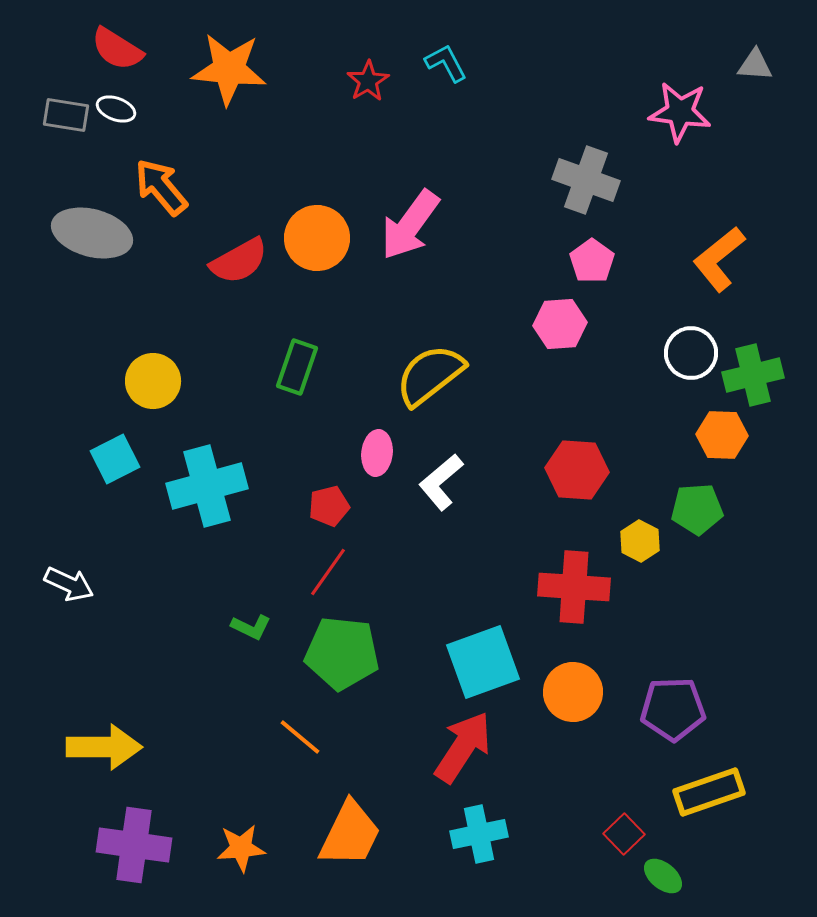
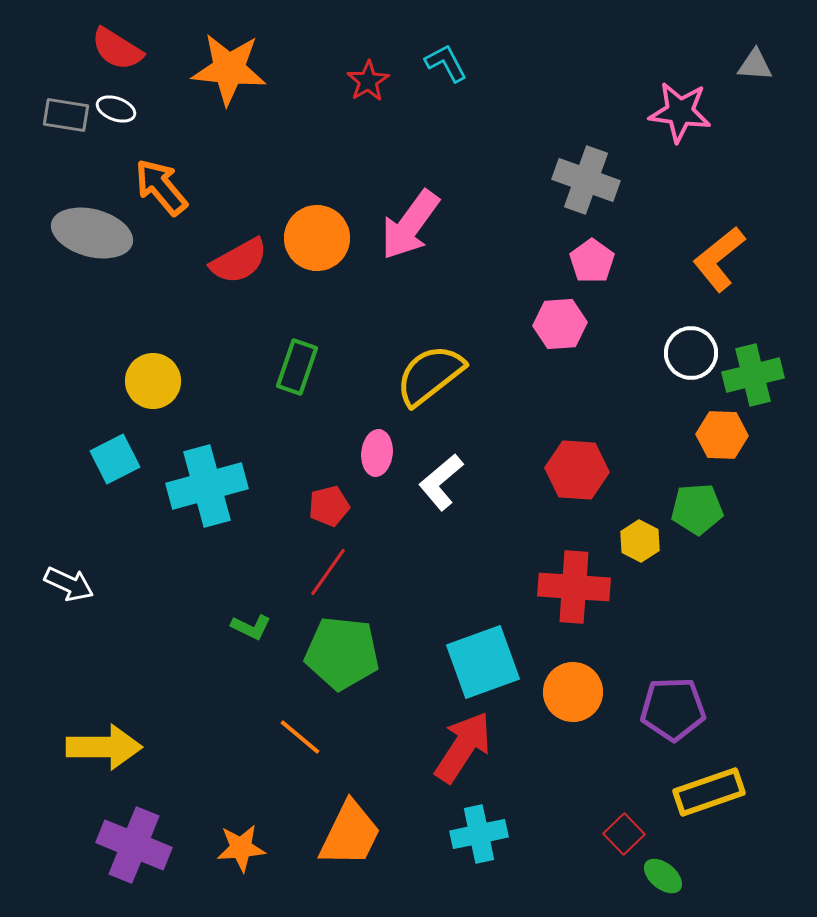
purple cross at (134, 845): rotated 14 degrees clockwise
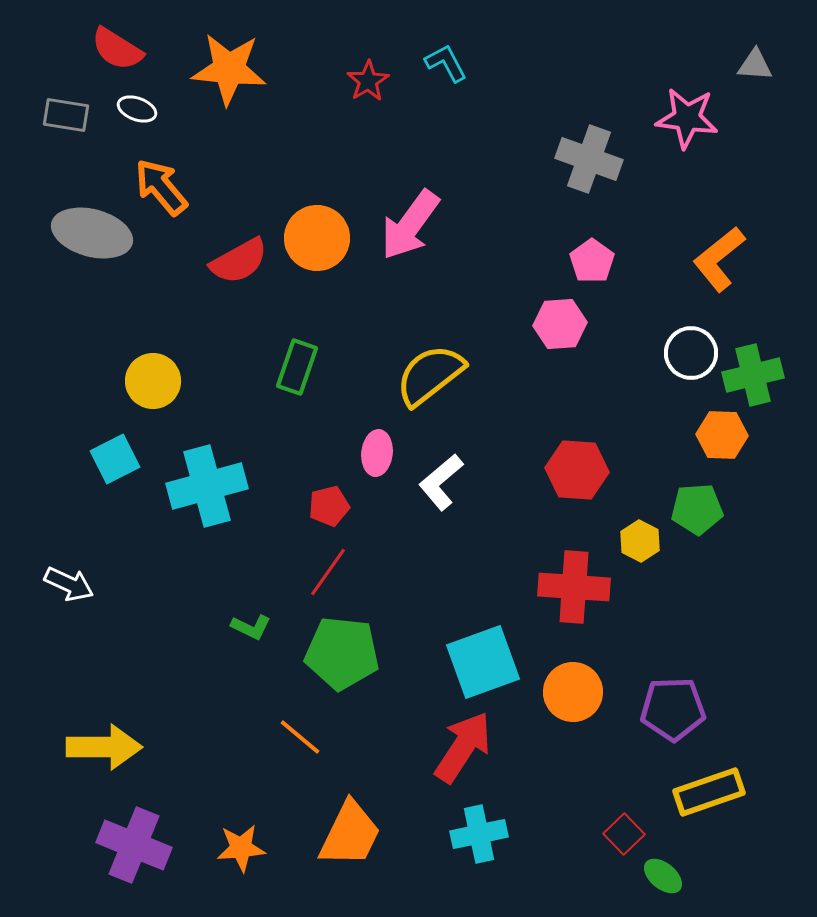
white ellipse at (116, 109): moved 21 px right
pink star at (680, 112): moved 7 px right, 6 px down
gray cross at (586, 180): moved 3 px right, 21 px up
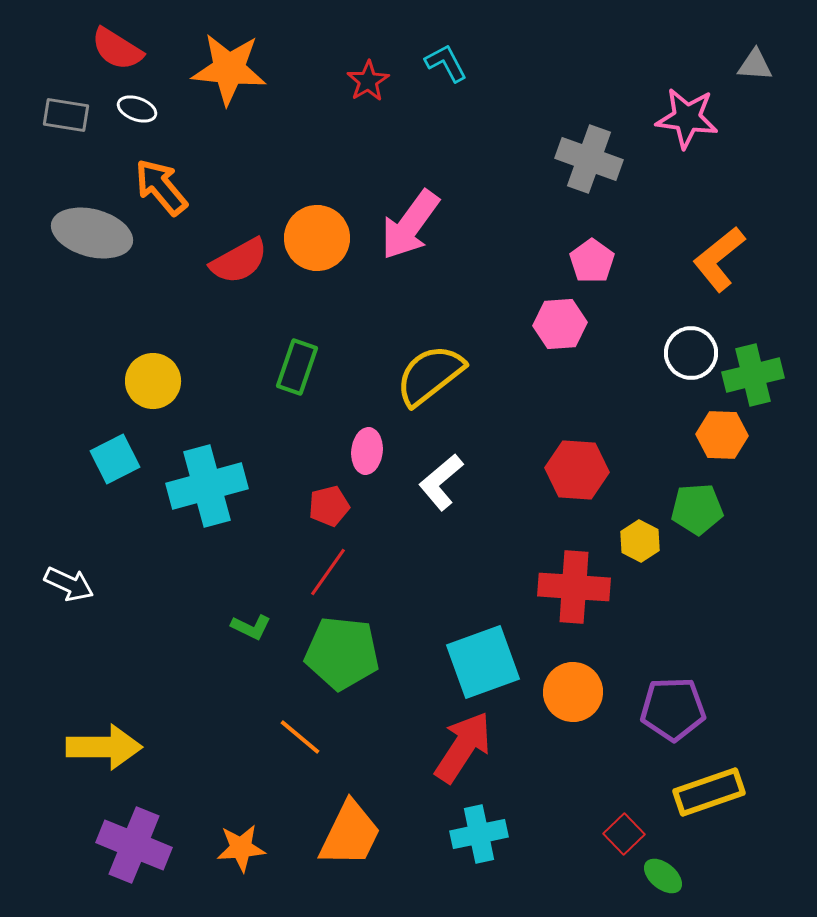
pink ellipse at (377, 453): moved 10 px left, 2 px up
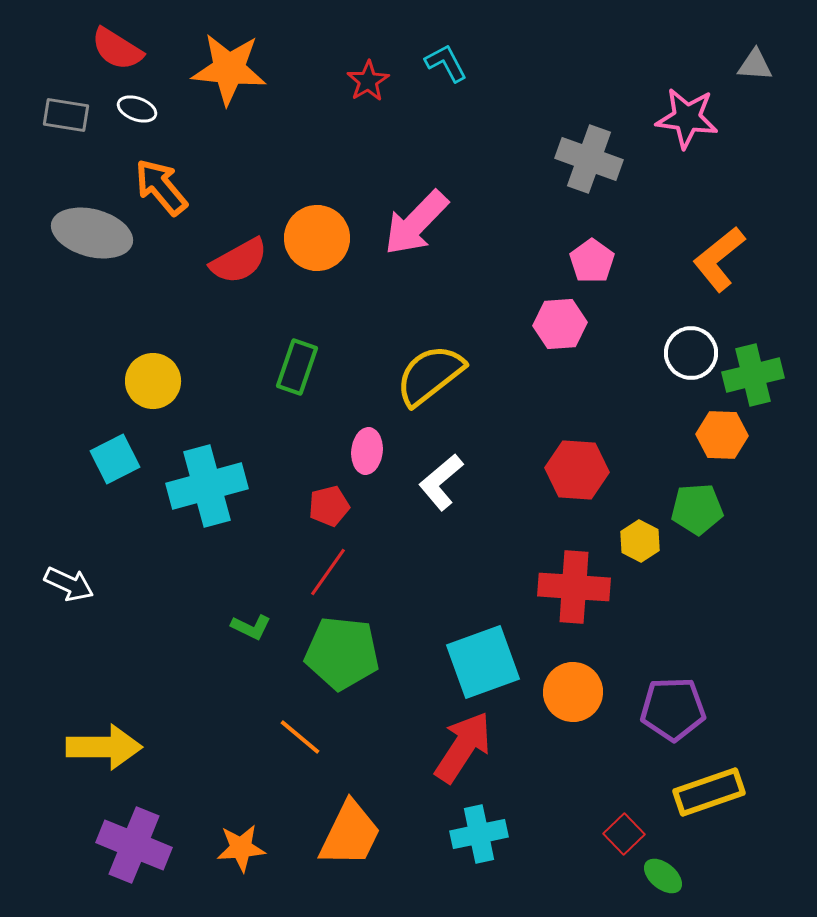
pink arrow at (410, 225): moved 6 px right, 2 px up; rotated 8 degrees clockwise
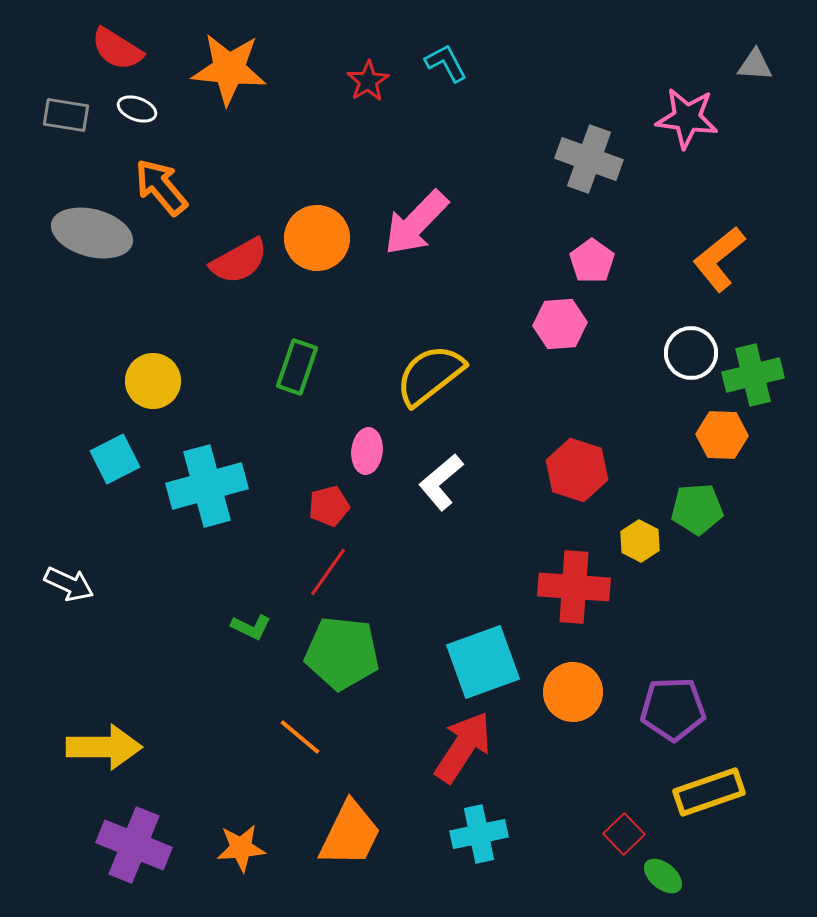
red hexagon at (577, 470): rotated 14 degrees clockwise
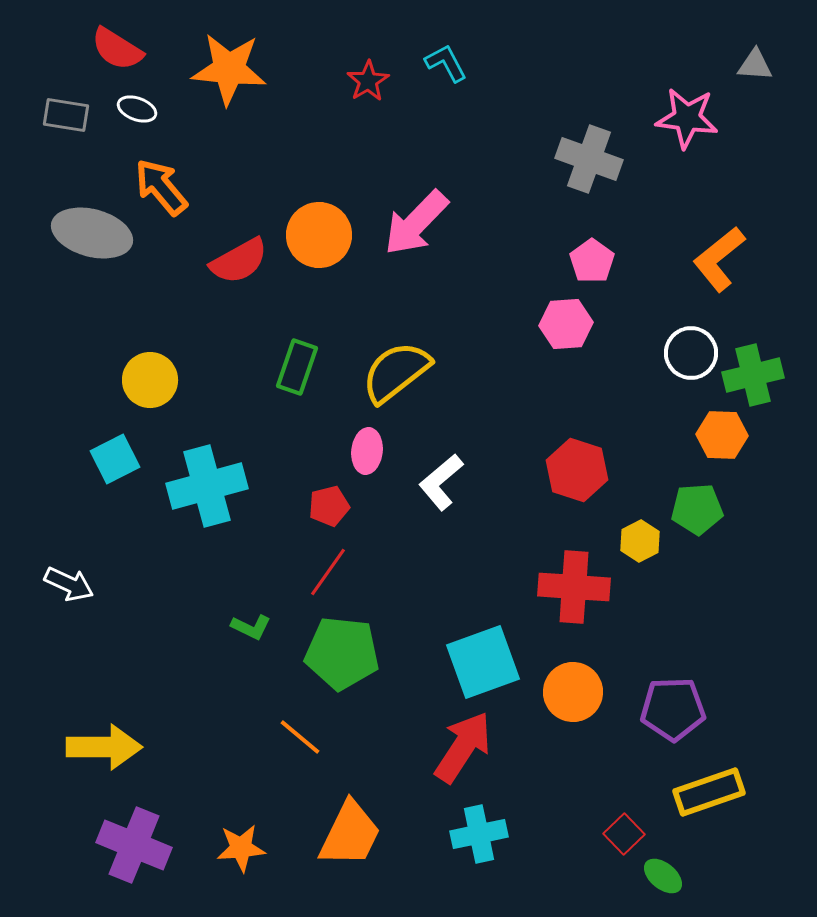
orange circle at (317, 238): moved 2 px right, 3 px up
pink hexagon at (560, 324): moved 6 px right
yellow semicircle at (430, 375): moved 34 px left, 3 px up
yellow circle at (153, 381): moved 3 px left, 1 px up
yellow hexagon at (640, 541): rotated 6 degrees clockwise
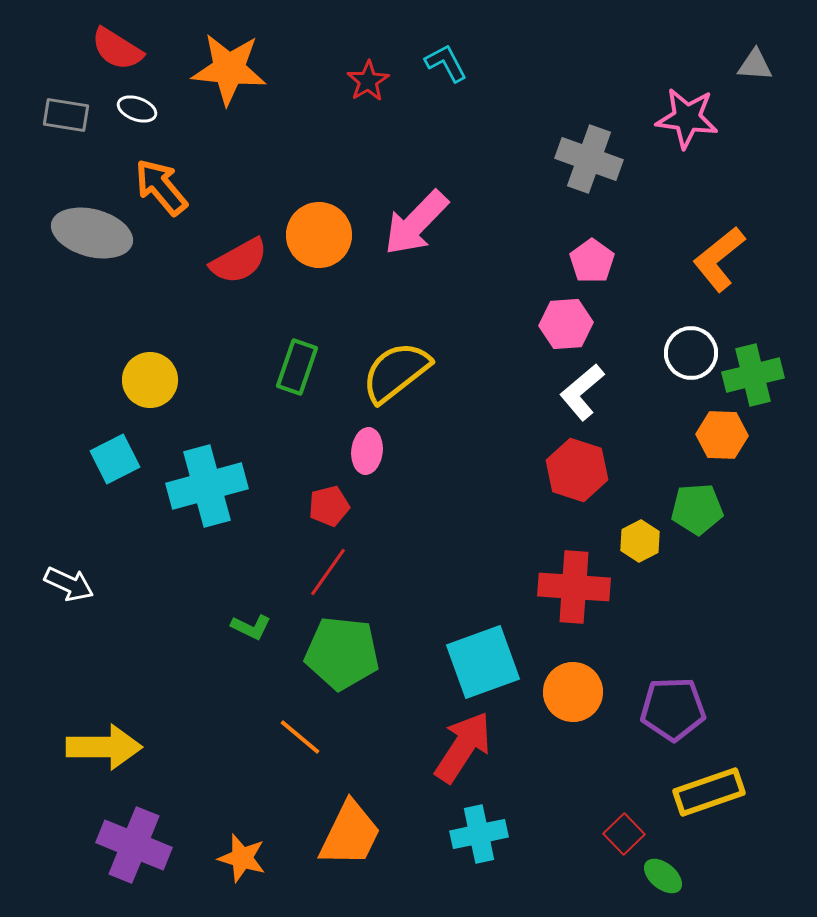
white L-shape at (441, 482): moved 141 px right, 90 px up
orange star at (241, 848): moved 1 px right, 10 px down; rotated 21 degrees clockwise
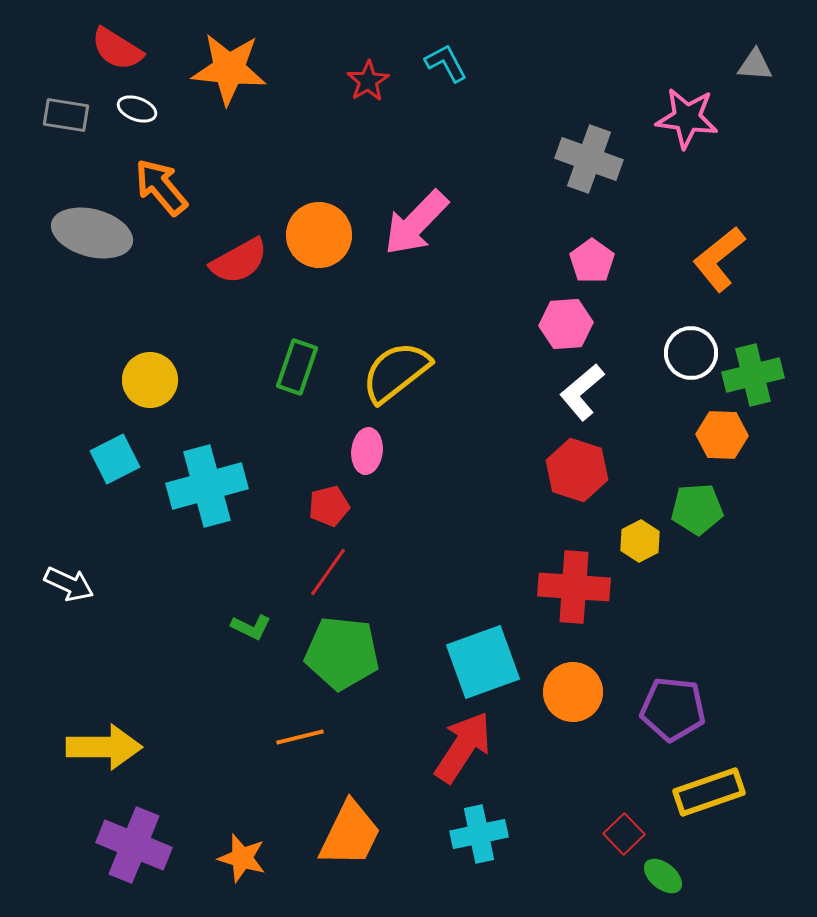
purple pentagon at (673, 709): rotated 8 degrees clockwise
orange line at (300, 737): rotated 54 degrees counterclockwise
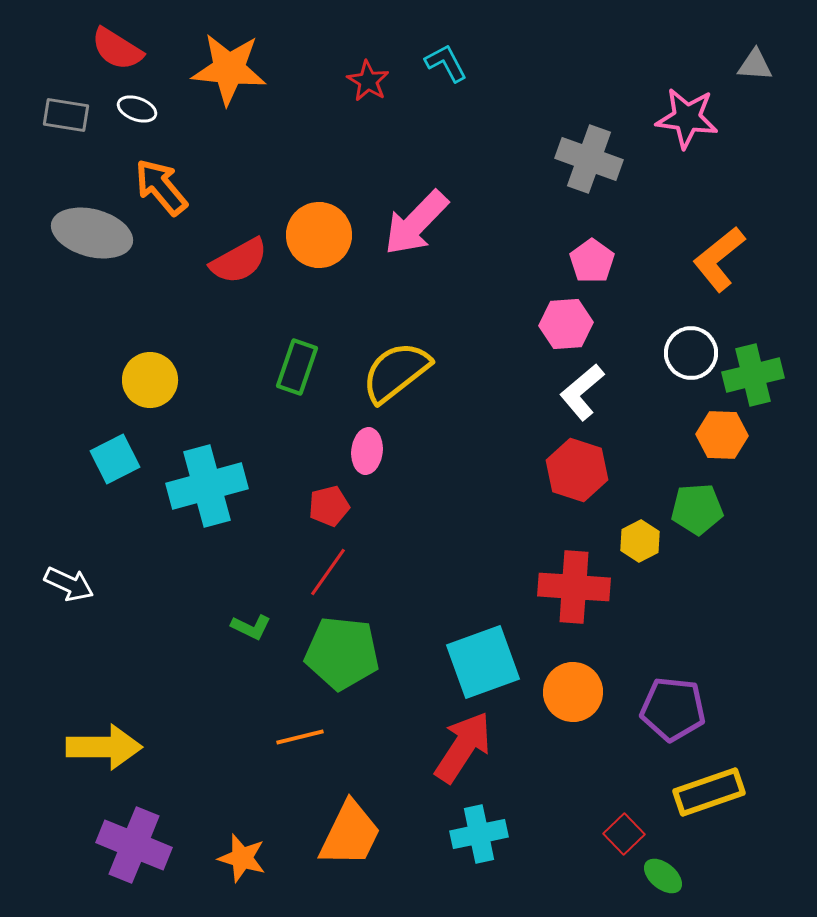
red star at (368, 81): rotated 9 degrees counterclockwise
